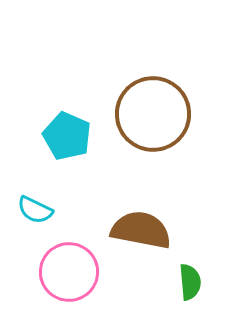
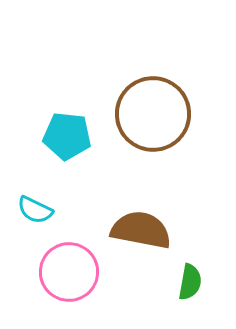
cyan pentagon: rotated 18 degrees counterclockwise
green semicircle: rotated 15 degrees clockwise
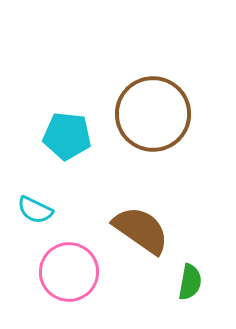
brown semicircle: rotated 24 degrees clockwise
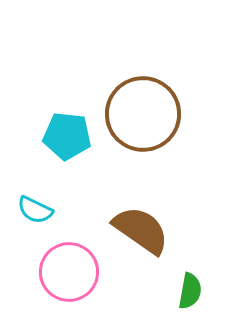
brown circle: moved 10 px left
green semicircle: moved 9 px down
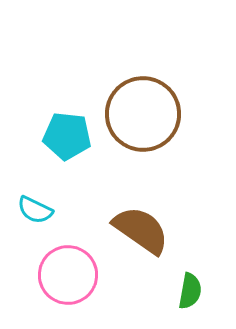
pink circle: moved 1 px left, 3 px down
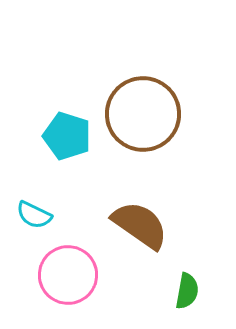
cyan pentagon: rotated 12 degrees clockwise
cyan semicircle: moved 1 px left, 5 px down
brown semicircle: moved 1 px left, 5 px up
green semicircle: moved 3 px left
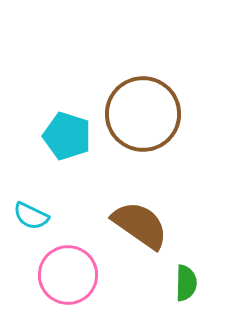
cyan semicircle: moved 3 px left, 1 px down
green semicircle: moved 1 px left, 8 px up; rotated 9 degrees counterclockwise
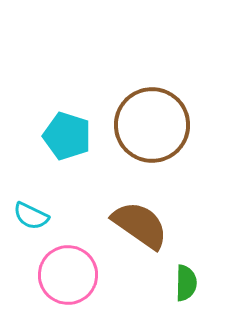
brown circle: moved 9 px right, 11 px down
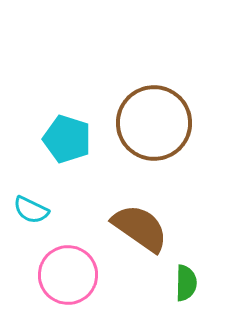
brown circle: moved 2 px right, 2 px up
cyan pentagon: moved 3 px down
cyan semicircle: moved 6 px up
brown semicircle: moved 3 px down
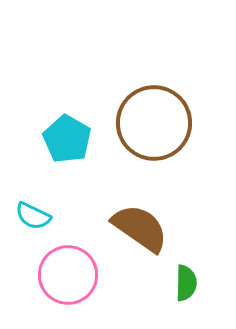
cyan pentagon: rotated 12 degrees clockwise
cyan semicircle: moved 2 px right, 6 px down
